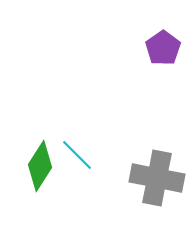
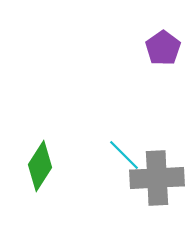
cyan line: moved 47 px right
gray cross: rotated 14 degrees counterclockwise
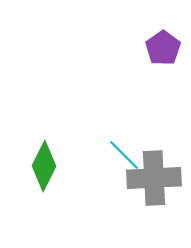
green diamond: moved 4 px right; rotated 6 degrees counterclockwise
gray cross: moved 3 px left
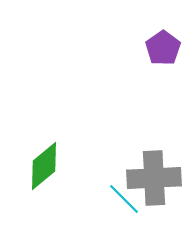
cyan line: moved 44 px down
green diamond: rotated 24 degrees clockwise
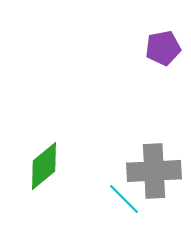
purple pentagon: rotated 24 degrees clockwise
gray cross: moved 7 px up
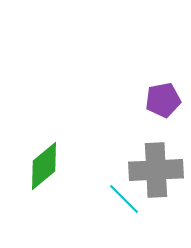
purple pentagon: moved 52 px down
gray cross: moved 2 px right, 1 px up
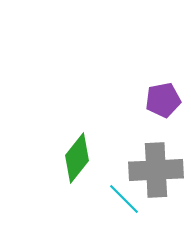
green diamond: moved 33 px right, 8 px up; rotated 12 degrees counterclockwise
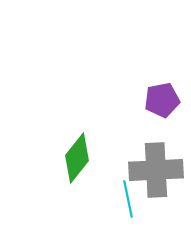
purple pentagon: moved 1 px left
cyan line: moved 4 px right; rotated 33 degrees clockwise
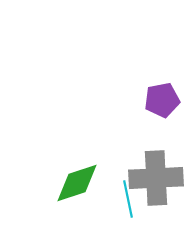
green diamond: moved 25 px down; rotated 33 degrees clockwise
gray cross: moved 8 px down
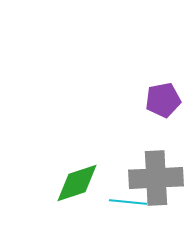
purple pentagon: moved 1 px right
cyan line: moved 3 px down; rotated 72 degrees counterclockwise
